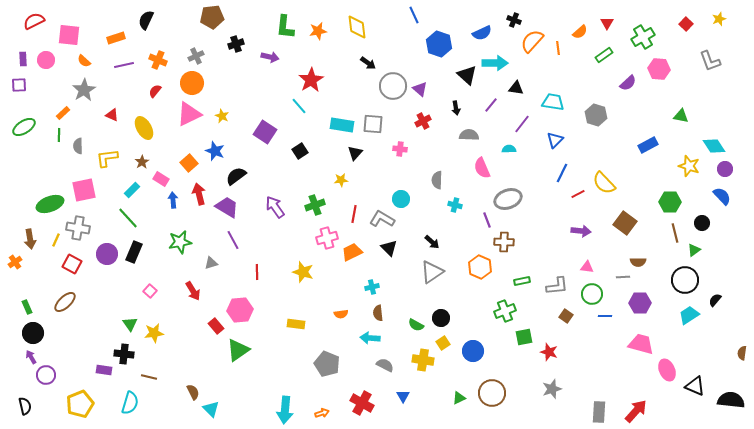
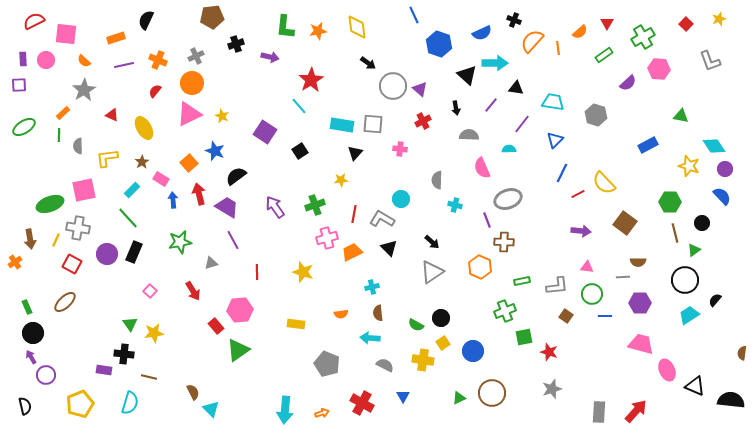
pink square at (69, 35): moved 3 px left, 1 px up
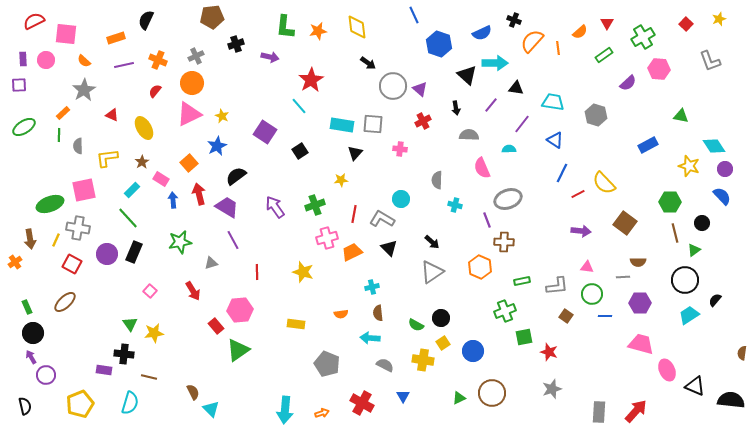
blue triangle at (555, 140): rotated 42 degrees counterclockwise
blue star at (215, 151): moved 2 px right, 5 px up; rotated 24 degrees clockwise
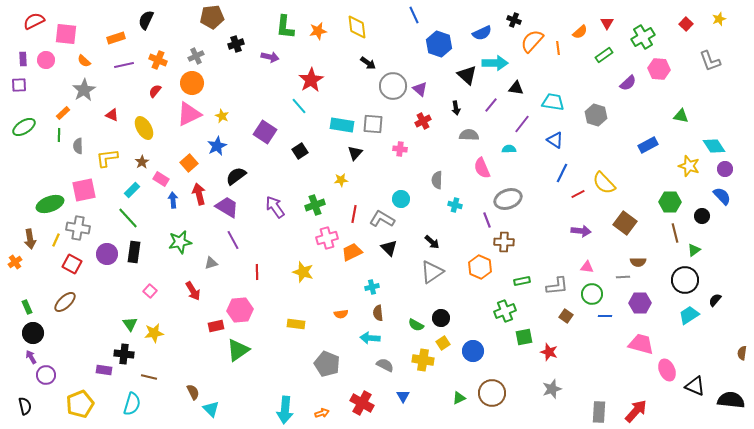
black circle at (702, 223): moved 7 px up
black rectangle at (134, 252): rotated 15 degrees counterclockwise
red rectangle at (216, 326): rotated 63 degrees counterclockwise
cyan semicircle at (130, 403): moved 2 px right, 1 px down
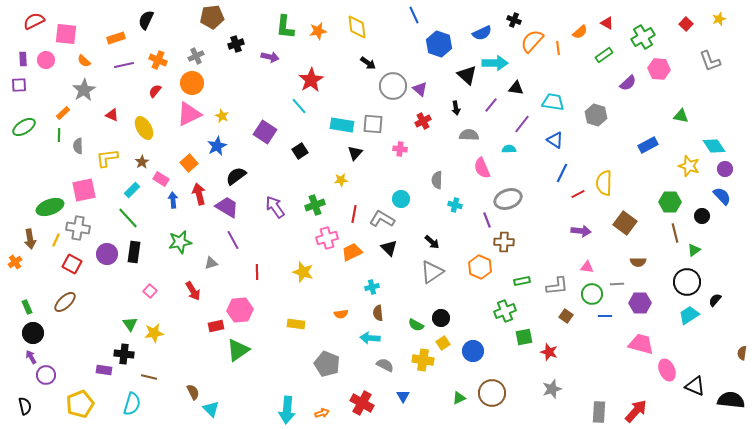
red triangle at (607, 23): rotated 32 degrees counterclockwise
yellow semicircle at (604, 183): rotated 45 degrees clockwise
green ellipse at (50, 204): moved 3 px down
gray line at (623, 277): moved 6 px left, 7 px down
black circle at (685, 280): moved 2 px right, 2 px down
cyan arrow at (285, 410): moved 2 px right
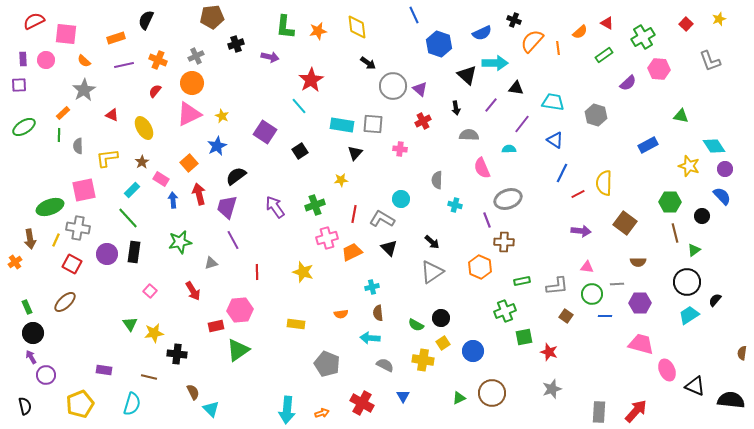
purple trapezoid at (227, 207): rotated 105 degrees counterclockwise
black cross at (124, 354): moved 53 px right
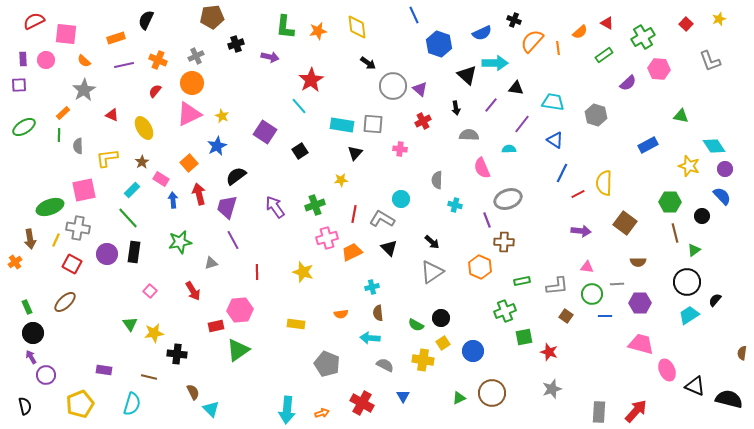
black semicircle at (731, 400): moved 2 px left, 1 px up; rotated 8 degrees clockwise
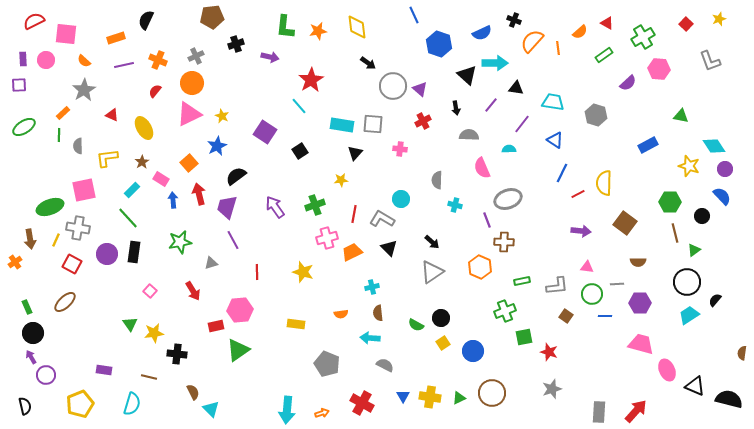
yellow cross at (423, 360): moved 7 px right, 37 px down
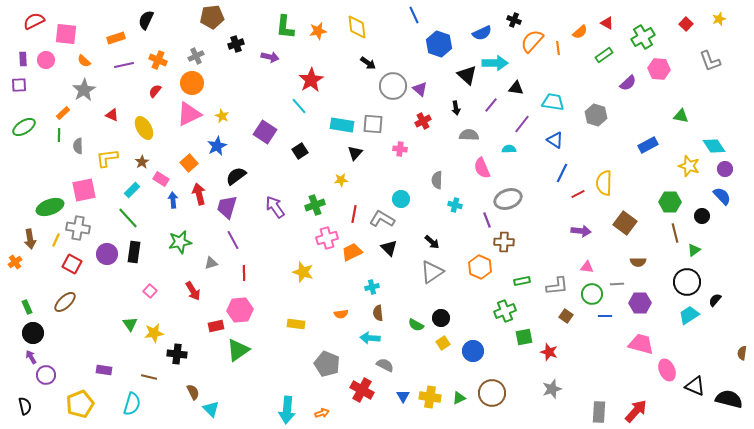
red line at (257, 272): moved 13 px left, 1 px down
red cross at (362, 403): moved 13 px up
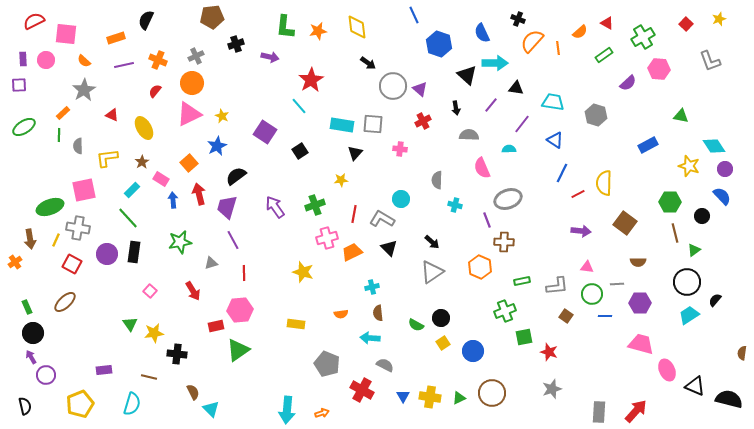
black cross at (514, 20): moved 4 px right, 1 px up
blue semicircle at (482, 33): rotated 90 degrees clockwise
purple rectangle at (104, 370): rotated 14 degrees counterclockwise
